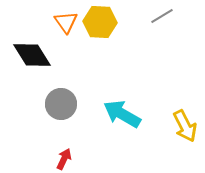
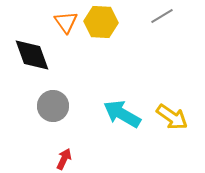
yellow hexagon: moved 1 px right
black diamond: rotated 12 degrees clockwise
gray circle: moved 8 px left, 2 px down
yellow arrow: moved 13 px left, 9 px up; rotated 28 degrees counterclockwise
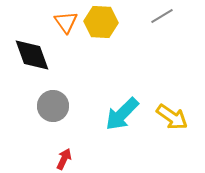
cyan arrow: rotated 75 degrees counterclockwise
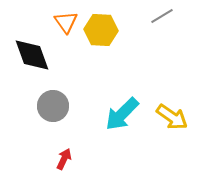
yellow hexagon: moved 8 px down
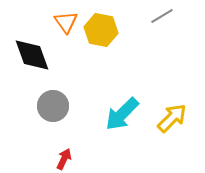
yellow hexagon: rotated 8 degrees clockwise
yellow arrow: moved 1 px down; rotated 80 degrees counterclockwise
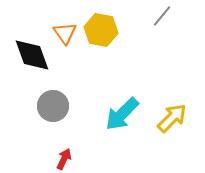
gray line: rotated 20 degrees counterclockwise
orange triangle: moved 1 px left, 11 px down
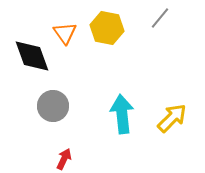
gray line: moved 2 px left, 2 px down
yellow hexagon: moved 6 px right, 2 px up
black diamond: moved 1 px down
cyan arrow: rotated 129 degrees clockwise
